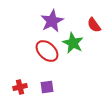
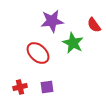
purple star: rotated 20 degrees clockwise
red ellipse: moved 9 px left, 2 px down
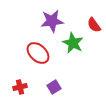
purple square: moved 7 px right; rotated 24 degrees counterclockwise
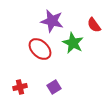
purple star: rotated 20 degrees clockwise
red ellipse: moved 2 px right, 4 px up
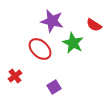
red semicircle: rotated 21 degrees counterclockwise
red cross: moved 5 px left, 11 px up; rotated 24 degrees counterclockwise
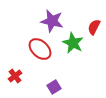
red semicircle: moved 2 px down; rotated 84 degrees clockwise
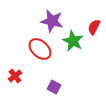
green star: moved 2 px up
purple square: rotated 32 degrees counterclockwise
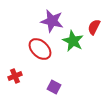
red cross: rotated 16 degrees clockwise
